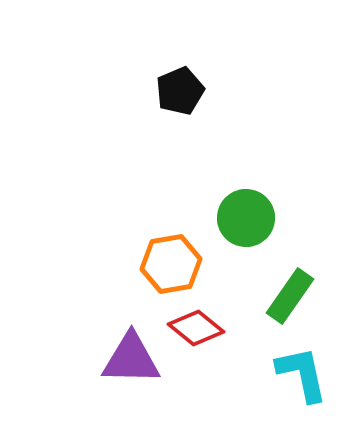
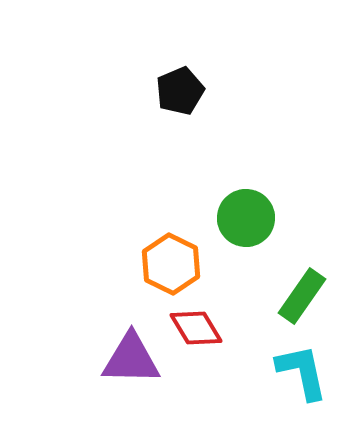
orange hexagon: rotated 24 degrees counterclockwise
green rectangle: moved 12 px right
red diamond: rotated 20 degrees clockwise
cyan L-shape: moved 2 px up
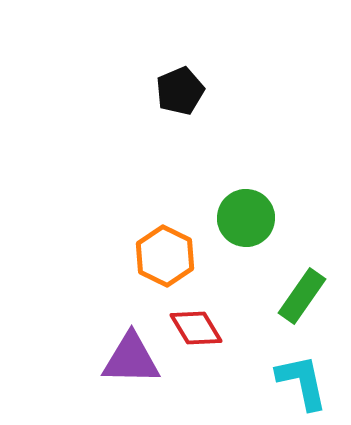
orange hexagon: moved 6 px left, 8 px up
cyan L-shape: moved 10 px down
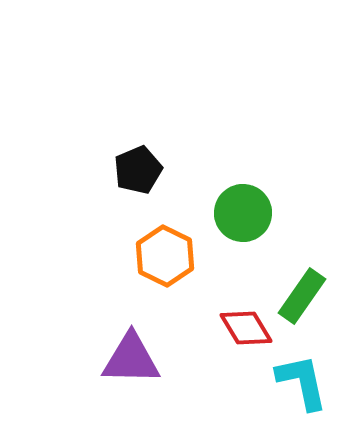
black pentagon: moved 42 px left, 79 px down
green circle: moved 3 px left, 5 px up
red diamond: moved 50 px right
